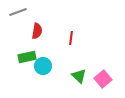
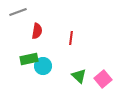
green rectangle: moved 2 px right, 2 px down
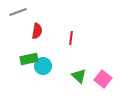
pink square: rotated 12 degrees counterclockwise
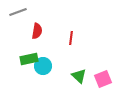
pink square: rotated 30 degrees clockwise
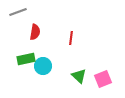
red semicircle: moved 2 px left, 1 px down
green rectangle: moved 3 px left
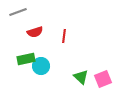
red semicircle: rotated 63 degrees clockwise
red line: moved 7 px left, 2 px up
cyan circle: moved 2 px left
green triangle: moved 2 px right, 1 px down
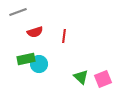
cyan circle: moved 2 px left, 2 px up
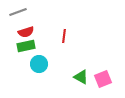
red semicircle: moved 9 px left
green rectangle: moved 13 px up
green triangle: rotated 14 degrees counterclockwise
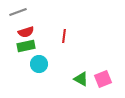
green triangle: moved 2 px down
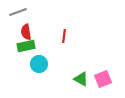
red semicircle: rotated 98 degrees clockwise
